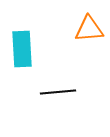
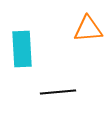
orange triangle: moved 1 px left
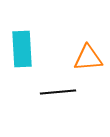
orange triangle: moved 29 px down
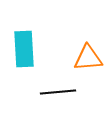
cyan rectangle: moved 2 px right
